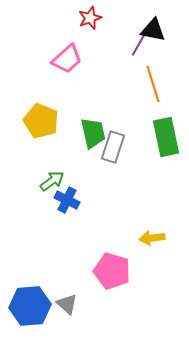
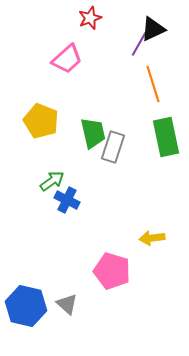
black triangle: moved 1 px up; rotated 36 degrees counterclockwise
blue hexagon: moved 4 px left; rotated 18 degrees clockwise
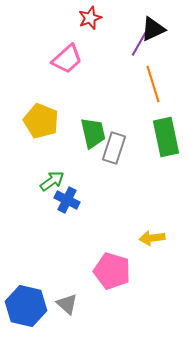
gray rectangle: moved 1 px right, 1 px down
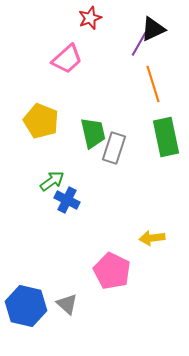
pink pentagon: rotated 9 degrees clockwise
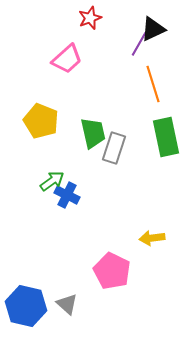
blue cross: moved 5 px up
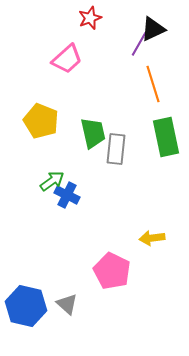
gray rectangle: moved 2 px right, 1 px down; rotated 12 degrees counterclockwise
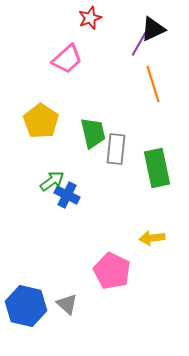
yellow pentagon: rotated 12 degrees clockwise
green rectangle: moved 9 px left, 31 px down
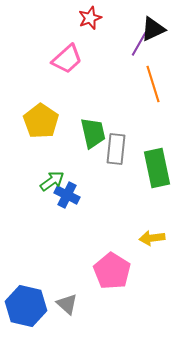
pink pentagon: rotated 6 degrees clockwise
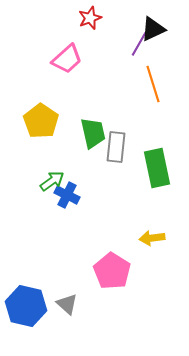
gray rectangle: moved 2 px up
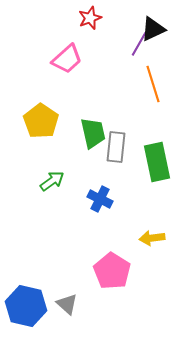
green rectangle: moved 6 px up
blue cross: moved 33 px right, 4 px down
